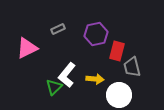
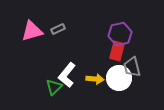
purple hexagon: moved 24 px right
pink triangle: moved 5 px right, 17 px up; rotated 10 degrees clockwise
white circle: moved 17 px up
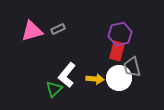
green triangle: moved 2 px down
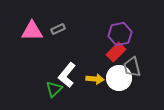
pink triangle: rotated 15 degrees clockwise
red rectangle: moved 1 px left, 1 px down; rotated 30 degrees clockwise
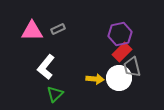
red rectangle: moved 6 px right
white L-shape: moved 21 px left, 8 px up
green triangle: moved 1 px right, 5 px down
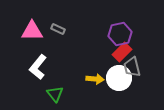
gray rectangle: rotated 48 degrees clockwise
white L-shape: moved 8 px left
green triangle: rotated 24 degrees counterclockwise
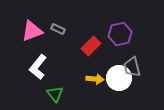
pink triangle: rotated 20 degrees counterclockwise
red rectangle: moved 31 px left, 6 px up
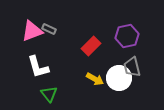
gray rectangle: moved 9 px left
purple hexagon: moved 7 px right, 2 px down
white L-shape: rotated 55 degrees counterclockwise
yellow arrow: rotated 24 degrees clockwise
green triangle: moved 6 px left
